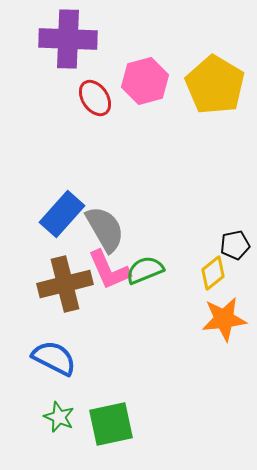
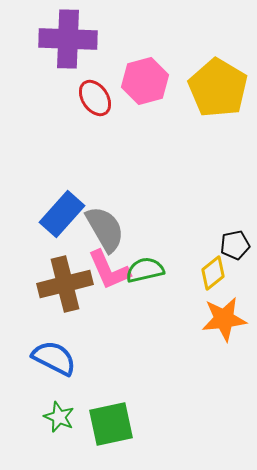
yellow pentagon: moved 3 px right, 3 px down
green semicircle: rotated 9 degrees clockwise
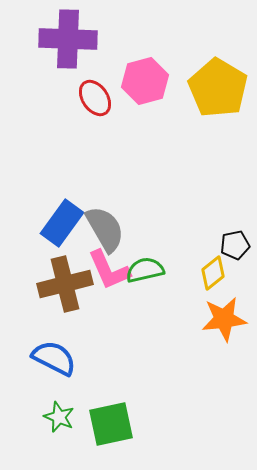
blue rectangle: moved 9 px down; rotated 6 degrees counterclockwise
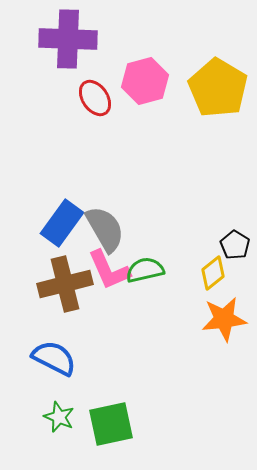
black pentagon: rotated 28 degrees counterclockwise
